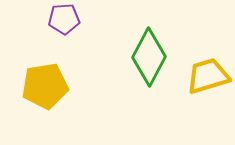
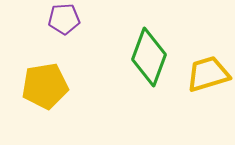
green diamond: rotated 8 degrees counterclockwise
yellow trapezoid: moved 2 px up
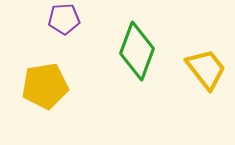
green diamond: moved 12 px left, 6 px up
yellow trapezoid: moved 2 px left, 5 px up; rotated 69 degrees clockwise
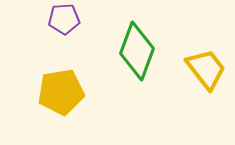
yellow pentagon: moved 16 px right, 6 px down
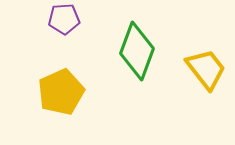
yellow pentagon: rotated 15 degrees counterclockwise
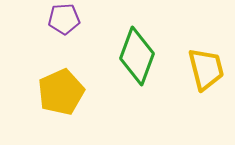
green diamond: moved 5 px down
yellow trapezoid: rotated 24 degrees clockwise
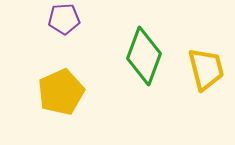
green diamond: moved 7 px right
